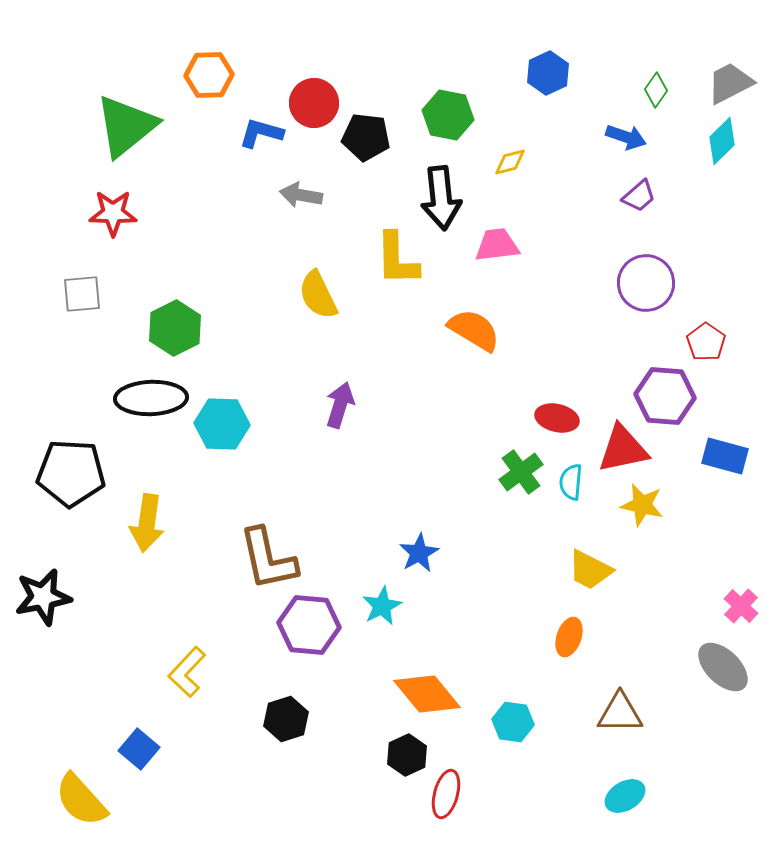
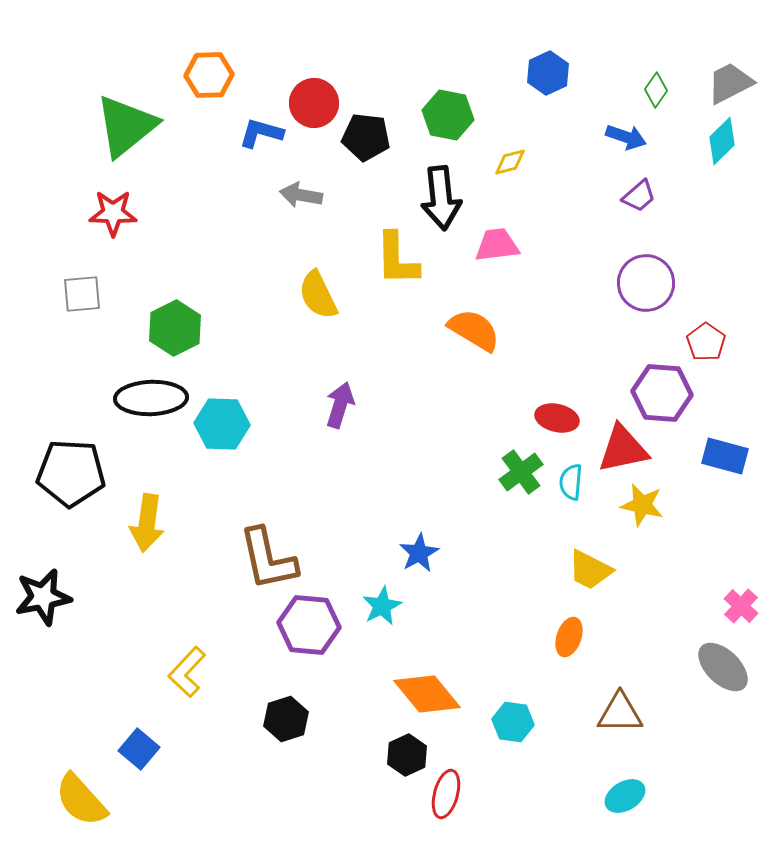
purple hexagon at (665, 396): moved 3 px left, 3 px up
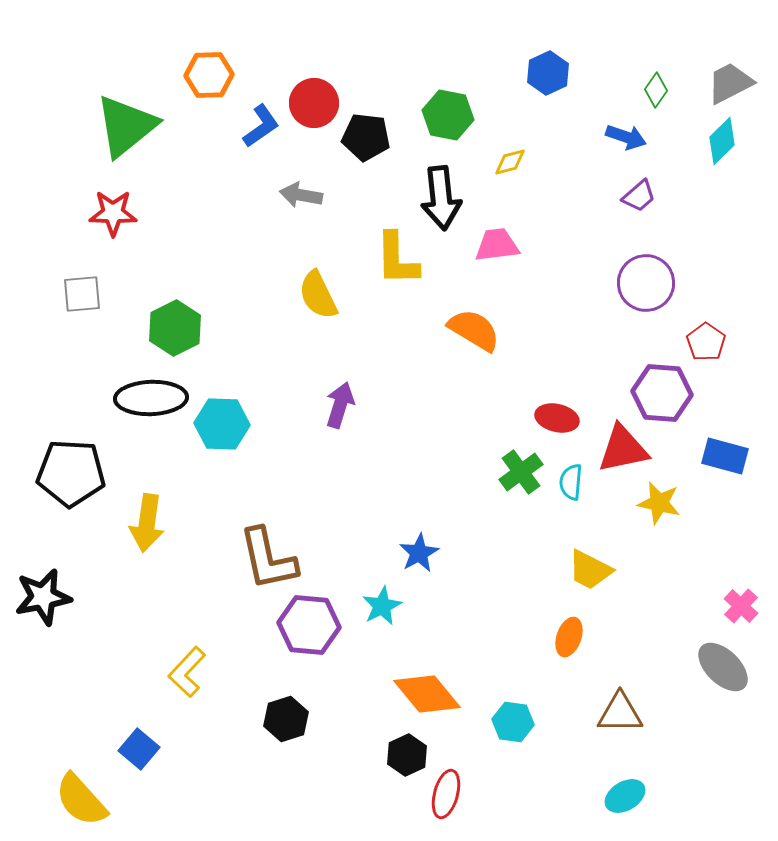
blue L-shape at (261, 133): moved 7 px up; rotated 129 degrees clockwise
yellow star at (642, 505): moved 17 px right, 2 px up
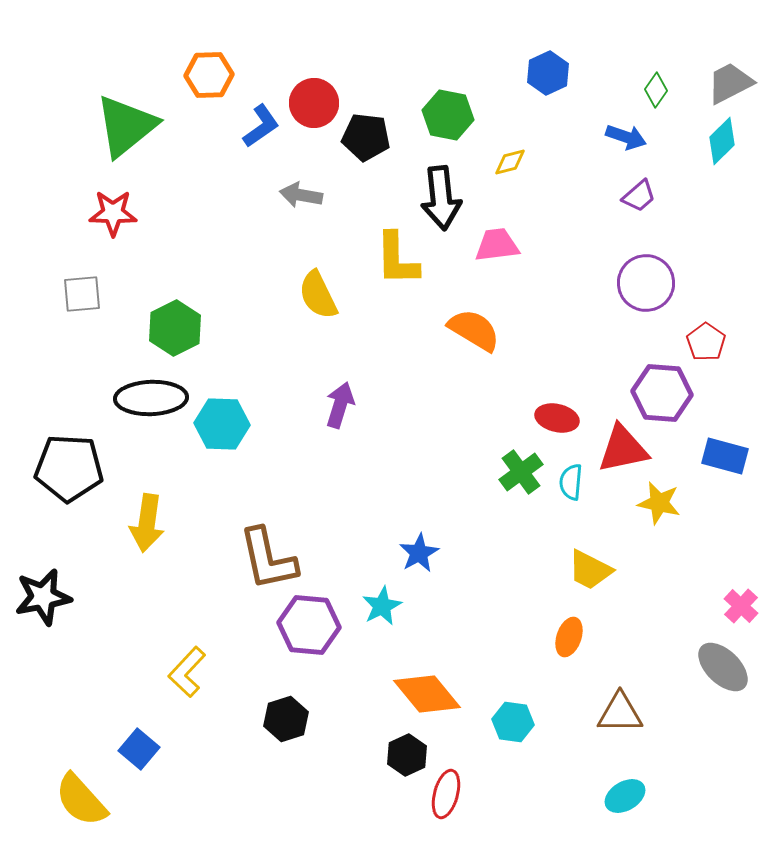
black pentagon at (71, 473): moved 2 px left, 5 px up
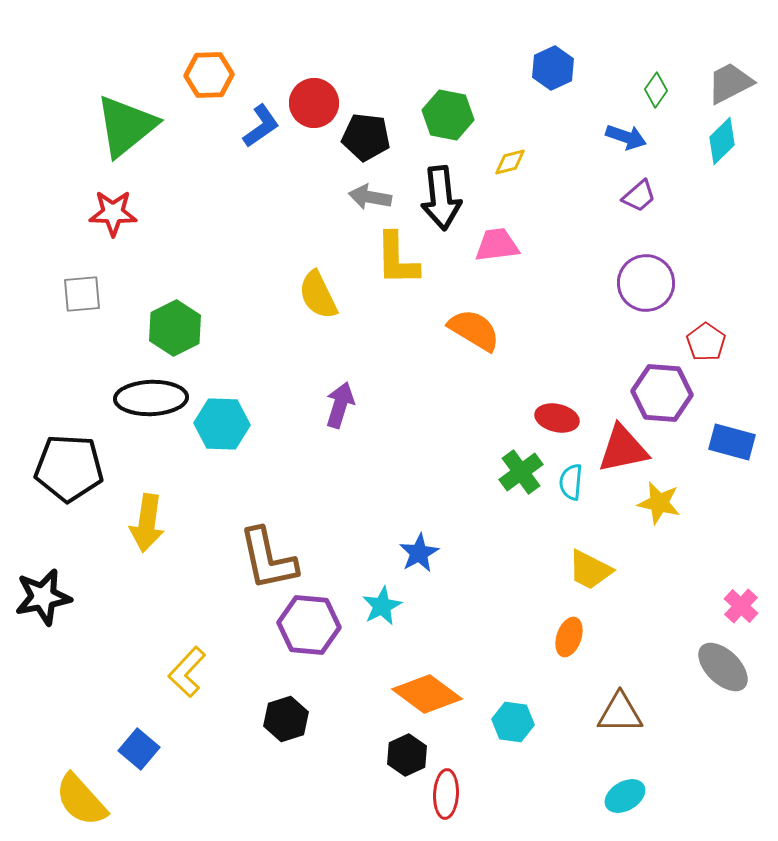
blue hexagon at (548, 73): moved 5 px right, 5 px up
gray arrow at (301, 195): moved 69 px right, 2 px down
blue rectangle at (725, 456): moved 7 px right, 14 px up
orange diamond at (427, 694): rotated 14 degrees counterclockwise
red ellipse at (446, 794): rotated 12 degrees counterclockwise
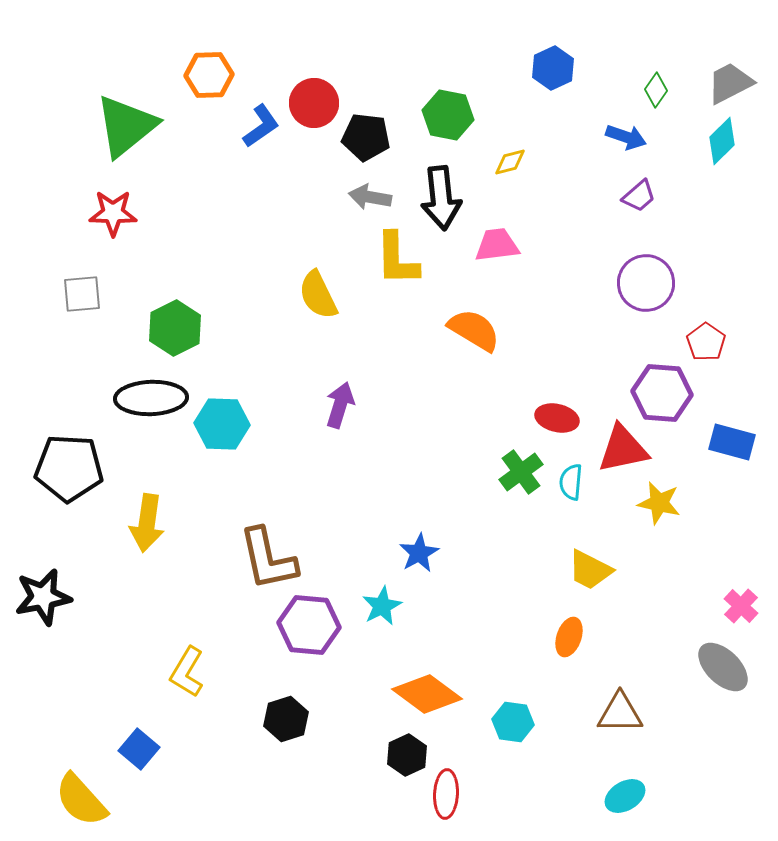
yellow L-shape at (187, 672): rotated 12 degrees counterclockwise
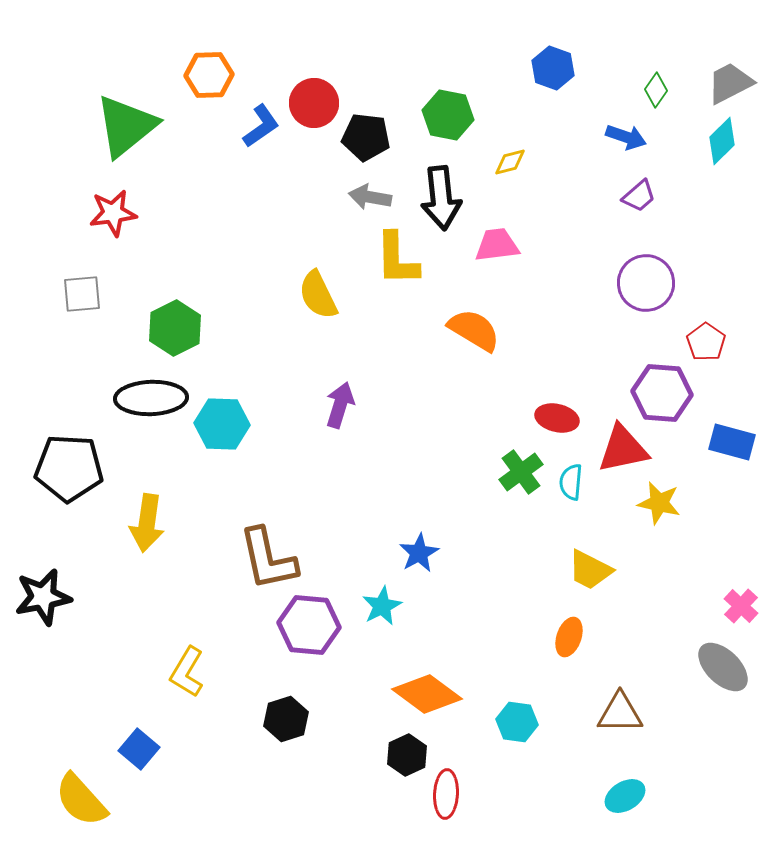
blue hexagon at (553, 68): rotated 15 degrees counterclockwise
red star at (113, 213): rotated 9 degrees counterclockwise
cyan hexagon at (513, 722): moved 4 px right
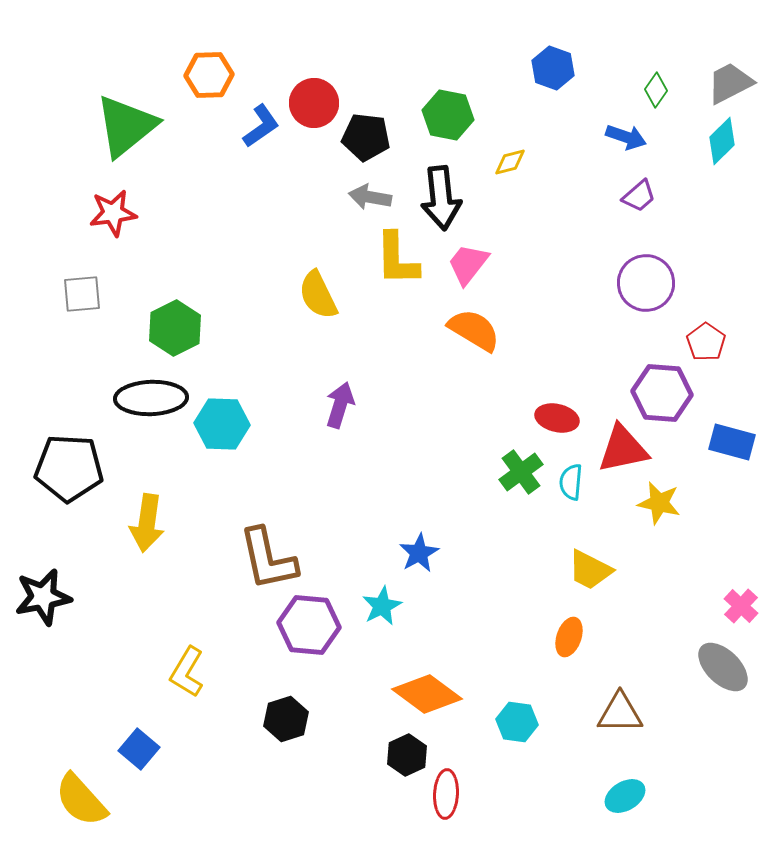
pink trapezoid at (497, 245): moved 29 px left, 19 px down; rotated 45 degrees counterclockwise
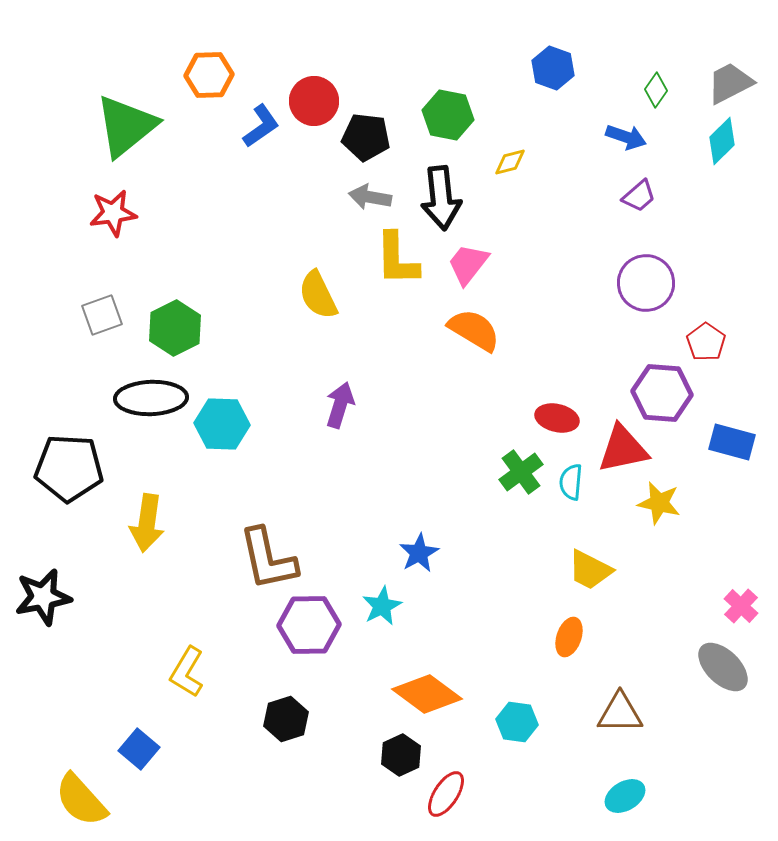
red circle at (314, 103): moved 2 px up
gray square at (82, 294): moved 20 px right, 21 px down; rotated 15 degrees counterclockwise
purple hexagon at (309, 625): rotated 6 degrees counterclockwise
black hexagon at (407, 755): moved 6 px left
red ellipse at (446, 794): rotated 30 degrees clockwise
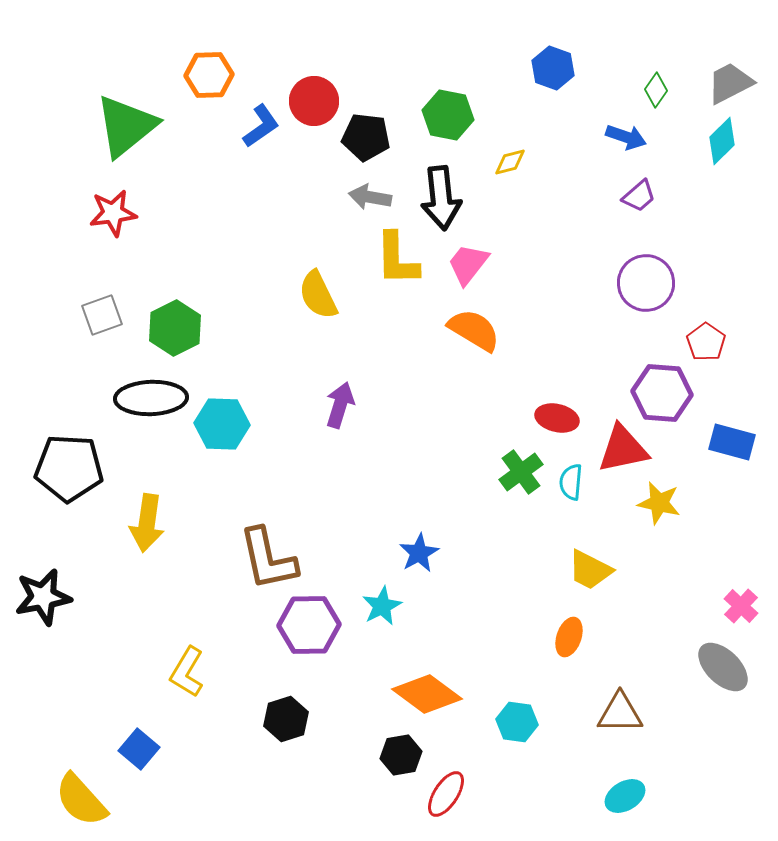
black hexagon at (401, 755): rotated 15 degrees clockwise
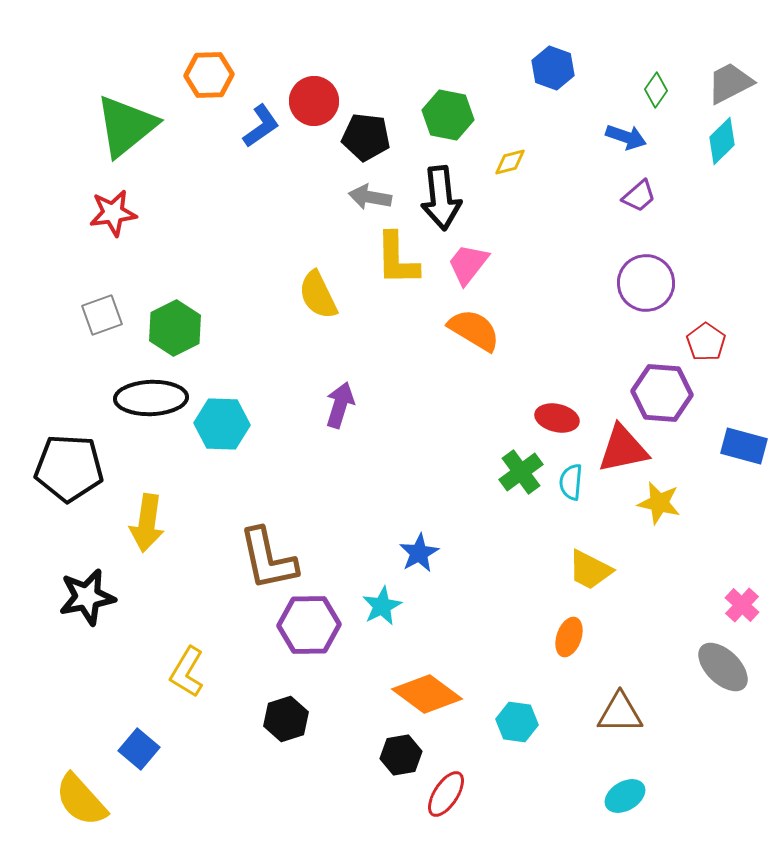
blue rectangle at (732, 442): moved 12 px right, 4 px down
black star at (43, 597): moved 44 px right
pink cross at (741, 606): moved 1 px right, 1 px up
